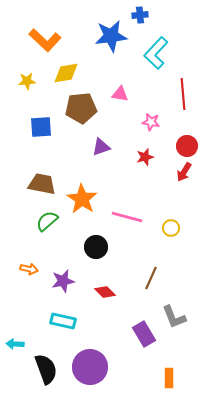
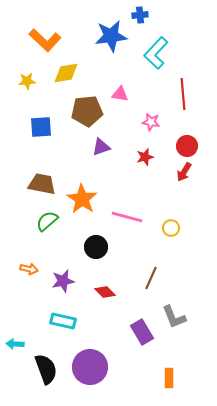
brown pentagon: moved 6 px right, 3 px down
purple rectangle: moved 2 px left, 2 px up
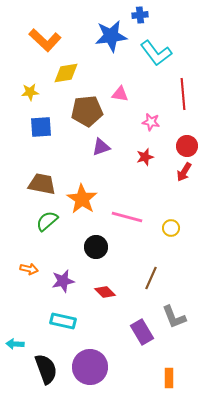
cyan L-shape: rotated 80 degrees counterclockwise
yellow star: moved 3 px right, 11 px down
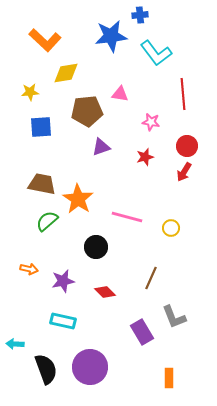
orange star: moved 4 px left
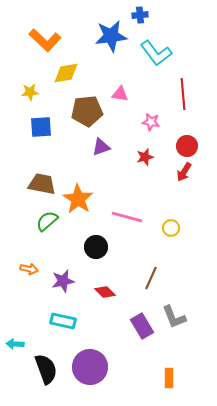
purple rectangle: moved 6 px up
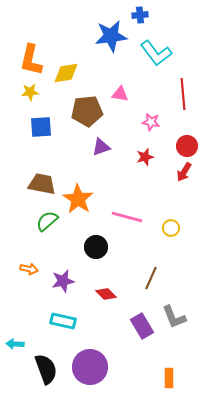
orange L-shape: moved 14 px left, 20 px down; rotated 60 degrees clockwise
red diamond: moved 1 px right, 2 px down
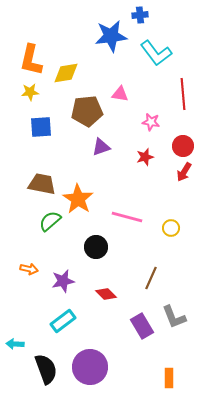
red circle: moved 4 px left
green semicircle: moved 3 px right
cyan rectangle: rotated 50 degrees counterclockwise
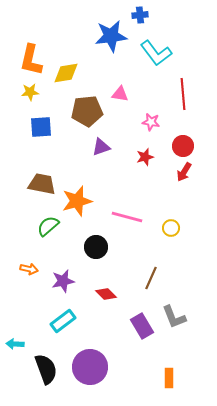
orange star: moved 1 px left, 2 px down; rotated 24 degrees clockwise
green semicircle: moved 2 px left, 5 px down
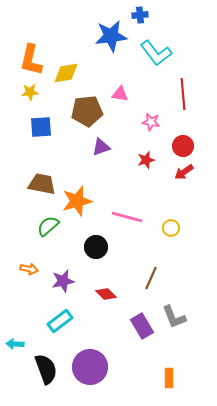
red star: moved 1 px right, 3 px down
red arrow: rotated 24 degrees clockwise
cyan rectangle: moved 3 px left
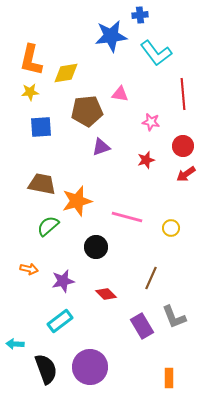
red arrow: moved 2 px right, 2 px down
